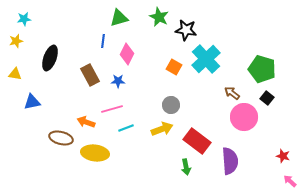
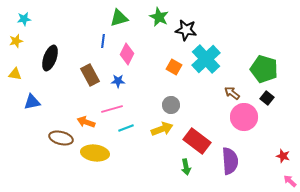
green pentagon: moved 2 px right
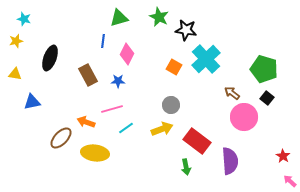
cyan star: rotated 24 degrees clockwise
brown rectangle: moved 2 px left
cyan line: rotated 14 degrees counterclockwise
brown ellipse: rotated 60 degrees counterclockwise
red star: rotated 16 degrees clockwise
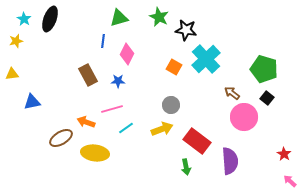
cyan star: rotated 16 degrees clockwise
black ellipse: moved 39 px up
yellow triangle: moved 3 px left; rotated 16 degrees counterclockwise
brown ellipse: rotated 15 degrees clockwise
red star: moved 1 px right, 2 px up
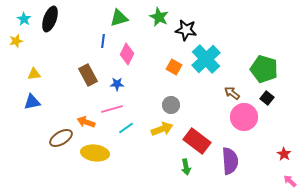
yellow triangle: moved 22 px right
blue star: moved 1 px left, 3 px down
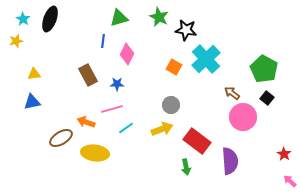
cyan star: moved 1 px left
green pentagon: rotated 12 degrees clockwise
pink circle: moved 1 px left
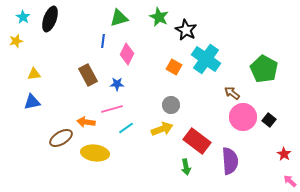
cyan star: moved 2 px up
black star: rotated 20 degrees clockwise
cyan cross: rotated 12 degrees counterclockwise
black square: moved 2 px right, 22 px down
orange arrow: rotated 12 degrees counterclockwise
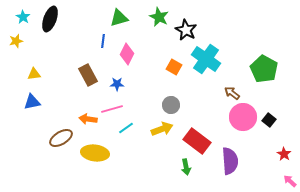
orange arrow: moved 2 px right, 3 px up
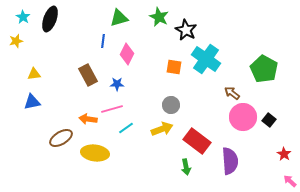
orange square: rotated 21 degrees counterclockwise
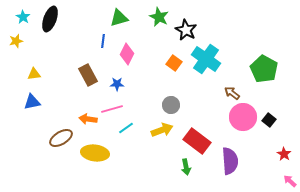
orange square: moved 4 px up; rotated 28 degrees clockwise
yellow arrow: moved 1 px down
